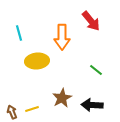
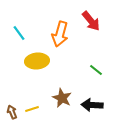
cyan line: rotated 21 degrees counterclockwise
orange arrow: moved 2 px left, 3 px up; rotated 15 degrees clockwise
brown star: rotated 18 degrees counterclockwise
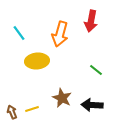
red arrow: rotated 50 degrees clockwise
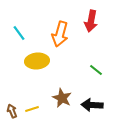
brown arrow: moved 1 px up
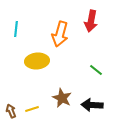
cyan line: moved 3 px left, 4 px up; rotated 42 degrees clockwise
brown arrow: moved 1 px left
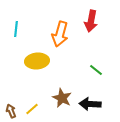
black arrow: moved 2 px left, 1 px up
yellow line: rotated 24 degrees counterclockwise
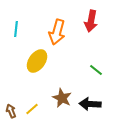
orange arrow: moved 3 px left, 2 px up
yellow ellipse: rotated 50 degrees counterclockwise
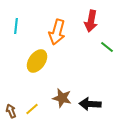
cyan line: moved 3 px up
green line: moved 11 px right, 23 px up
brown star: rotated 12 degrees counterclockwise
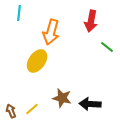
cyan line: moved 3 px right, 13 px up
orange arrow: moved 6 px left
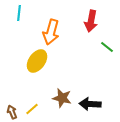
brown arrow: moved 1 px right, 1 px down
